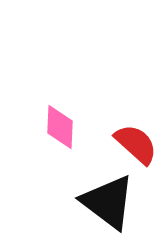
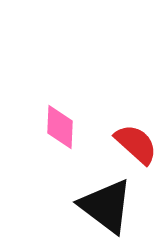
black triangle: moved 2 px left, 4 px down
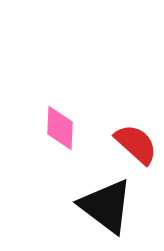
pink diamond: moved 1 px down
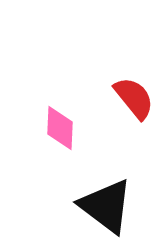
red semicircle: moved 2 px left, 46 px up; rotated 9 degrees clockwise
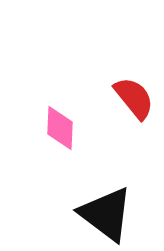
black triangle: moved 8 px down
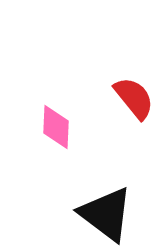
pink diamond: moved 4 px left, 1 px up
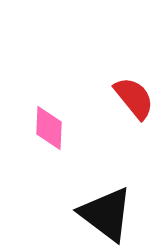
pink diamond: moved 7 px left, 1 px down
